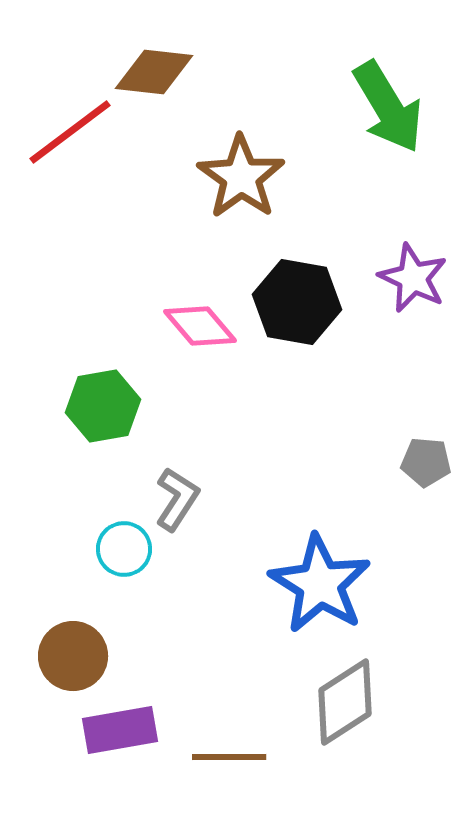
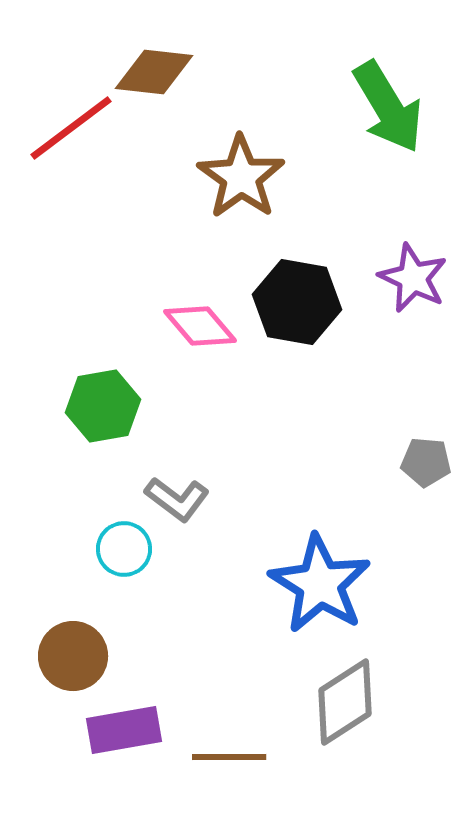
red line: moved 1 px right, 4 px up
gray L-shape: rotated 94 degrees clockwise
purple rectangle: moved 4 px right
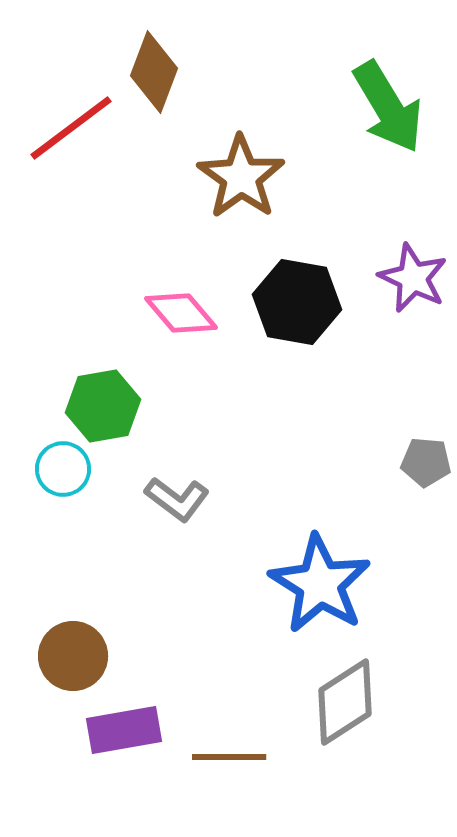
brown diamond: rotated 76 degrees counterclockwise
pink diamond: moved 19 px left, 13 px up
cyan circle: moved 61 px left, 80 px up
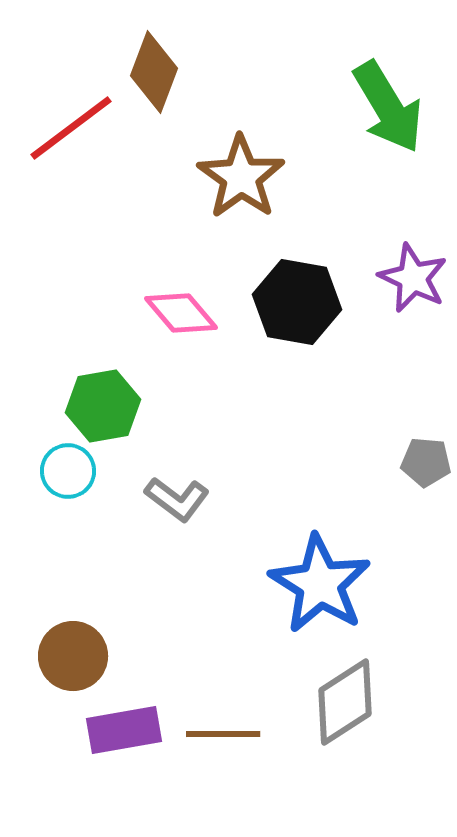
cyan circle: moved 5 px right, 2 px down
brown line: moved 6 px left, 23 px up
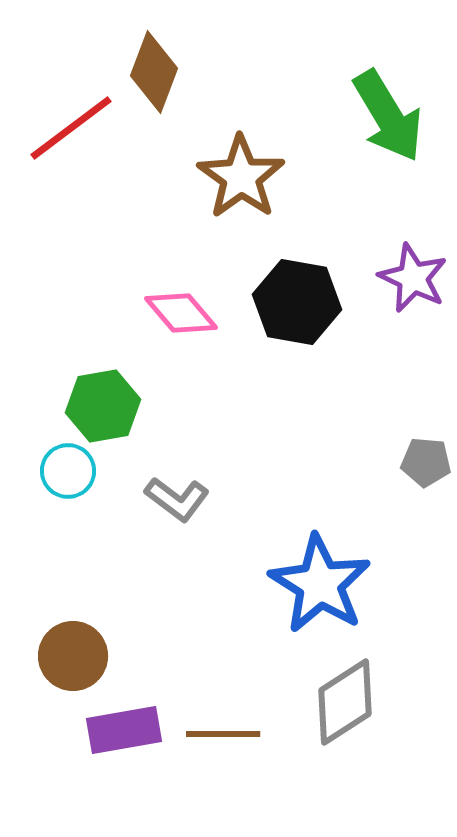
green arrow: moved 9 px down
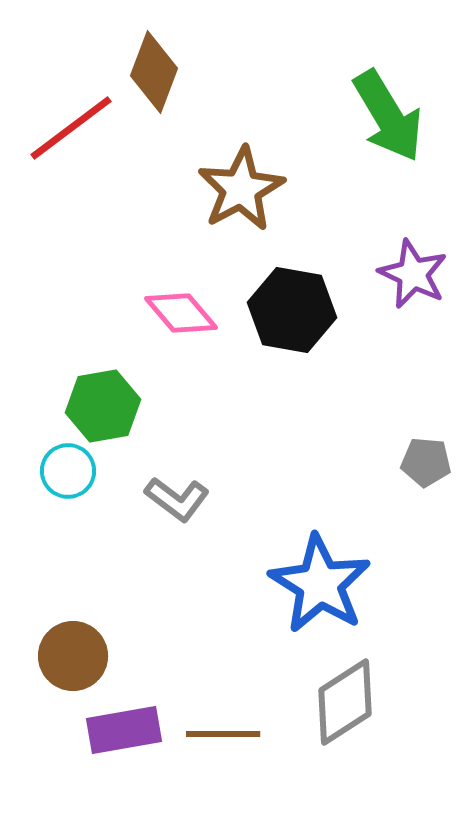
brown star: moved 12 px down; rotated 8 degrees clockwise
purple star: moved 4 px up
black hexagon: moved 5 px left, 8 px down
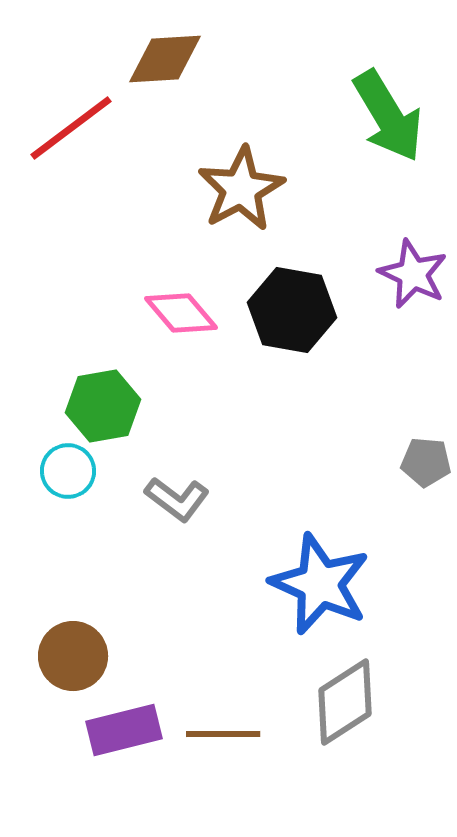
brown diamond: moved 11 px right, 13 px up; rotated 66 degrees clockwise
blue star: rotated 8 degrees counterclockwise
purple rectangle: rotated 4 degrees counterclockwise
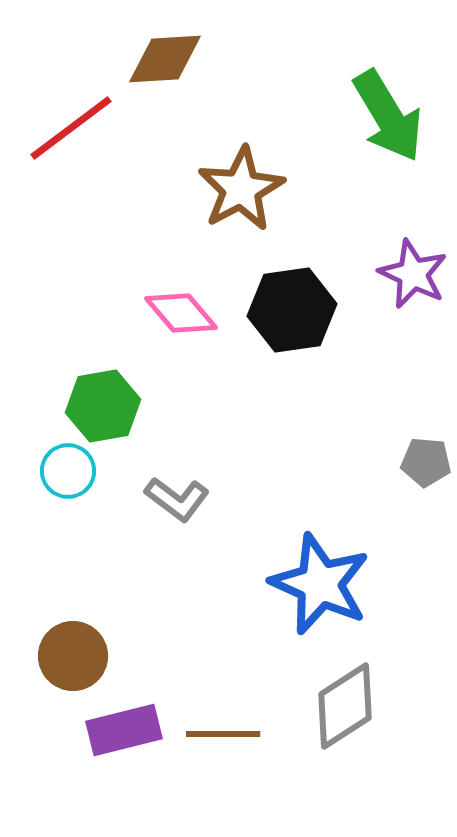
black hexagon: rotated 18 degrees counterclockwise
gray diamond: moved 4 px down
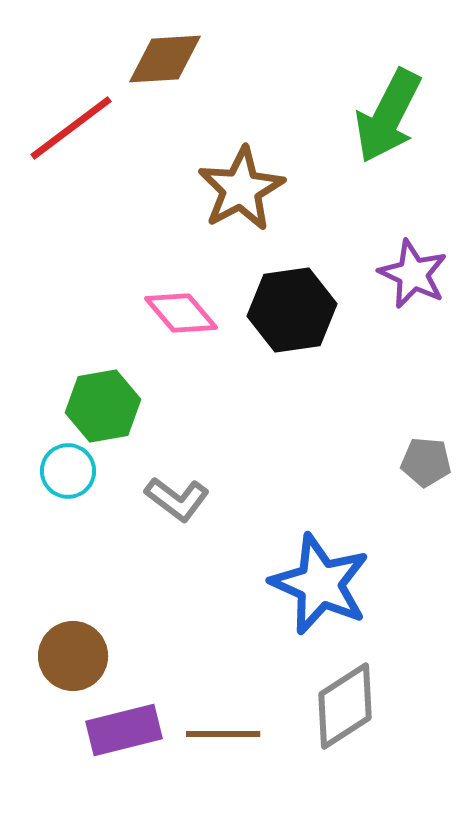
green arrow: rotated 58 degrees clockwise
